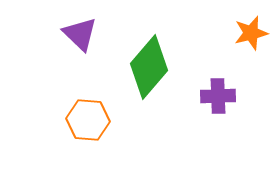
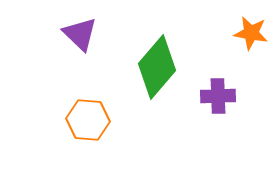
orange star: rotated 24 degrees clockwise
green diamond: moved 8 px right
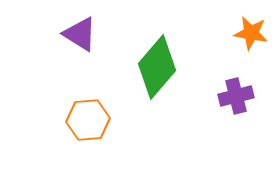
purple triangle: rotated 12 degrees counterclockwise
purple cross: moved 18 px right; rotated 12 degrees counterclockwise
orange hexagon: rotated 9 degrees counterclockwise
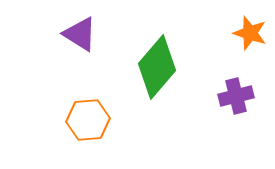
orange star: moved 1 px left; rotated 8 degrees clockwise
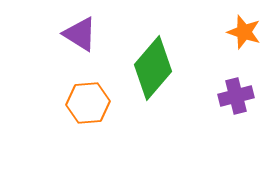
orange star: moved 6 px left, 1 px up
green diamond: moved 4 px left, 1 px down
orange hexagon: moved 17 px up
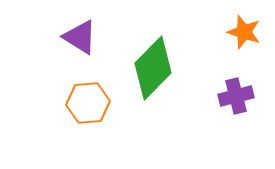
purple triangle: moved 3 px down
green diamond: rotated 4 degrees clockwise
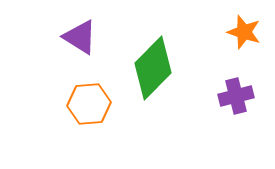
orange hexagon: moved 1 px right, 1 px down
